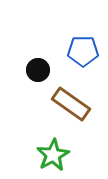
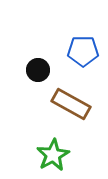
brown rectangle: rotated 6 degrees counterclockwise
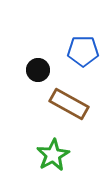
brown rectangle: moved 2 px left
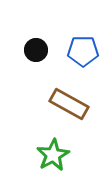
black circle: moved 2 px left, 20 px up
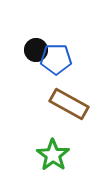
blue pentagon: moved 27 px left, 8 px down
green star: rotated 8 degrees counterclockwise
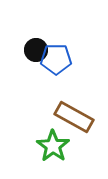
brown rectangle: moved 5 px right, 13 px down
green star: moved 9 px up
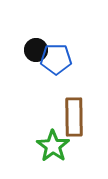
brown rectangle: rotated 60 degrees clockwise
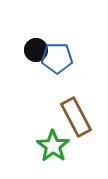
blue pentagon: moved 1 px right, 1 px up
brown rectangle: moved 2 px right; rotated 27 degrees counterclockwise
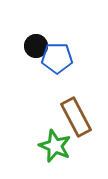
black circle: moved 4 px up
green star: moved 2 px right; rotated 12 degrees counterclockwise
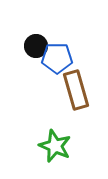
brown rectangle: moved 27 px up; rotated 12 degrees clockwise
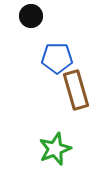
black circle: moved 5 px left, 30 px up
green star: moved 3 px down; rotated 28 degrees clockwise
